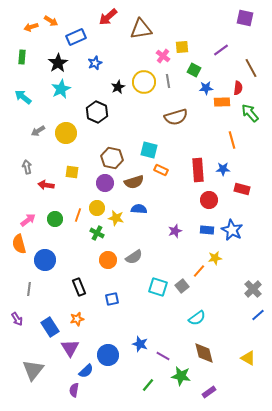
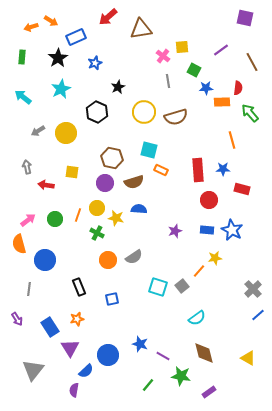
black star at (58, 63): moved 5 px up
brown line at (251, 68): moved 1 px right, 6 px up
yellow circle at (144, 82): moved 30 px down
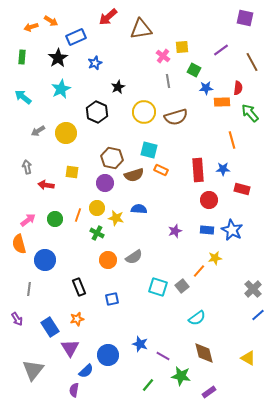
brown semicircle at (134, 182): moved 7 px up
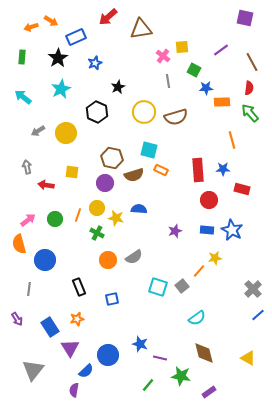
red semicircle at (238, 88): moved 11 px right
purple line at (163, 356): moved 3 px left, 2 px down; rotated 16 degrees counterclockwise
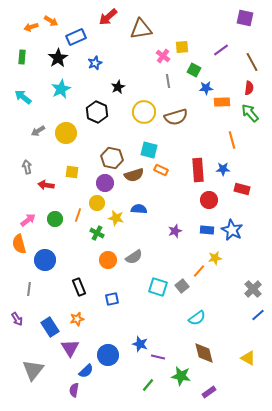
yellow circle at (97, 208): moved 5 px up
purple line at (160, 358): moved 2 px left, 1 px up
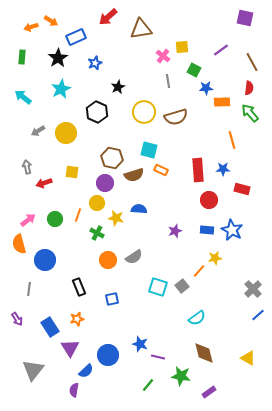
red arrow at (46, 185): moved 2 px left, 2 px up; rotated 28 degrees counterclockwise
